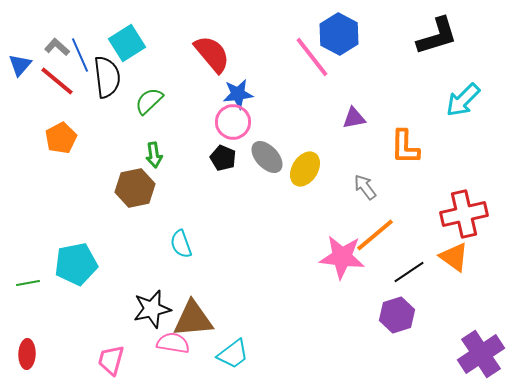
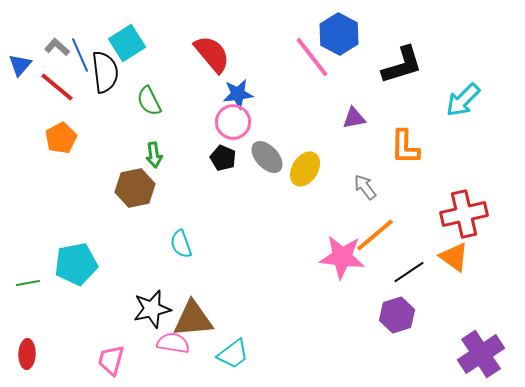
black L-shape: moved 35 px left, 29 px down
black semicircle: moved 2 px left, 5 px up
red line: moved 6 px down
green semicircle: rotated 72 degrees counterclockwise
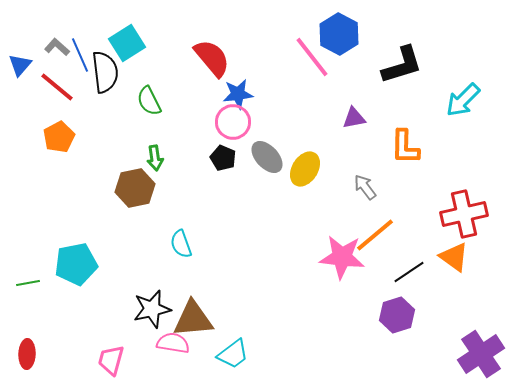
red semicircle: moved 4 px down
orange pentagon: moved 2 px left, 1 px up
green arrow: moved 1 px right, 3 px down
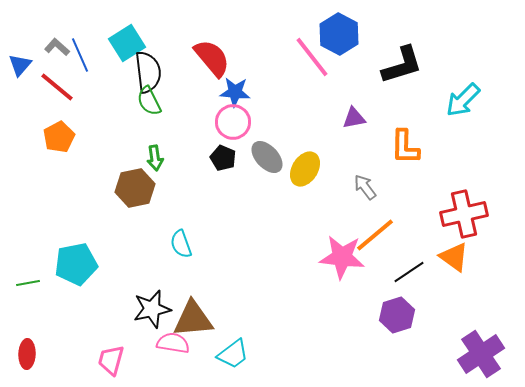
black semicircle: moved 43 px right
blue star: moved 3 px left, 2 px up; rotated 12 degrees clockwise
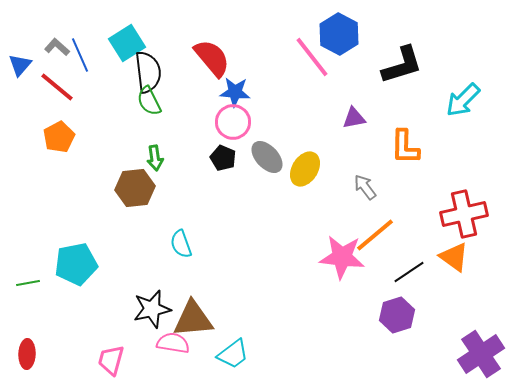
brown hexagon: rotated 6 degrees clockwise
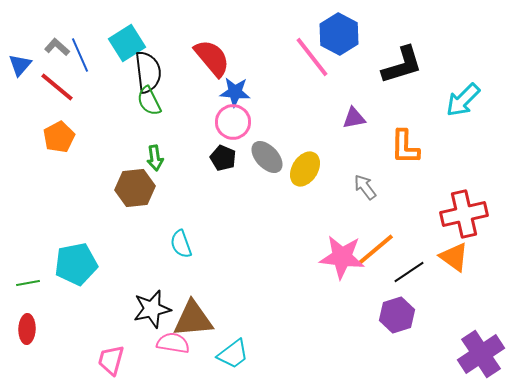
orange line: moved 15 px down
red ellipse: moved 25 px up
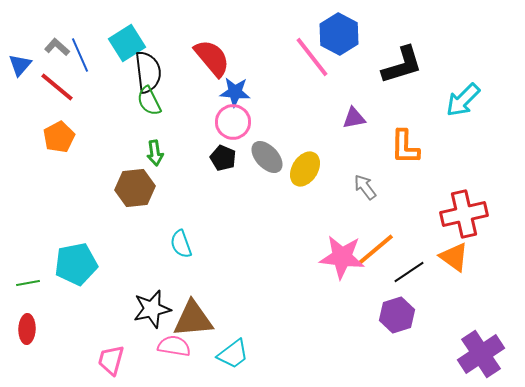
green arrow: moved 5 px up
pink semicircle: moved 1 px right, 3 px down
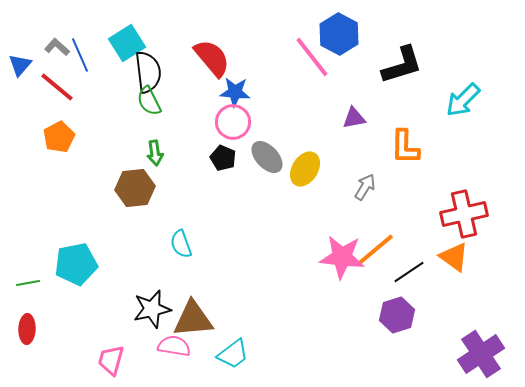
gray arrow: rotated 68 degrees clockwise
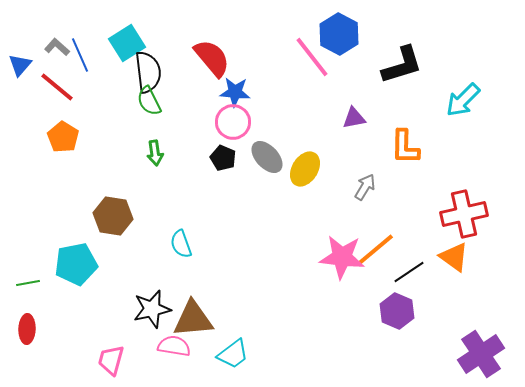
orange pentagon: moved 4 px right; rotated 12 degrees counterclockwise
brown hexagon: moved 22 px left, 28 px down; rotated 15 degrees clockwise
purple hexagon: moved 4 px up; rotated 20 degrees counterclockwise
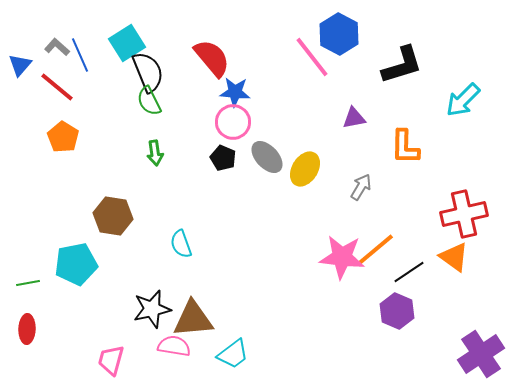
black semicircle: rotated 15 degrees counterclockwise
gray arrow: moved 4 px left
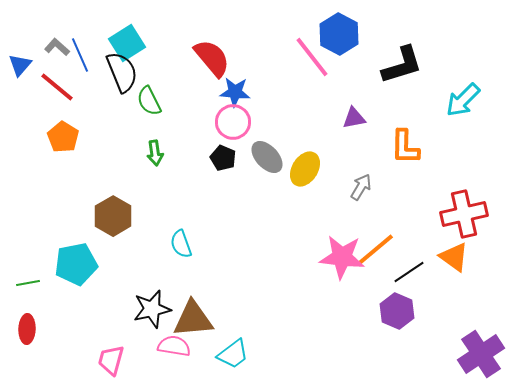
black semicircle: moved 26 px left
brown hexagon: rotated 21 degrees clockwise
